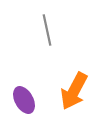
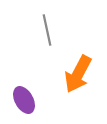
orange arrow: moved 4 px right, 17 px up
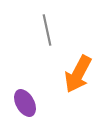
purple ellipse: moved 1 px right, 3 px down
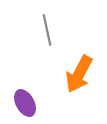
orange arrow: moved 1 px right
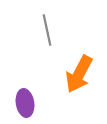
purple ellipse: rotated 20 degrees clockwise
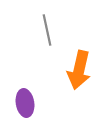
orange arrow: moved 4 px up; rotated 15 degrees counterclockwise
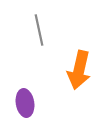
gray line: moved 8 px left
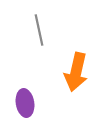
orange arrow: moved 3 px left, 2 px down
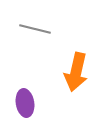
gray line: moved 4 px left, 1 px up; rotated 64 degrees counterclockwise
